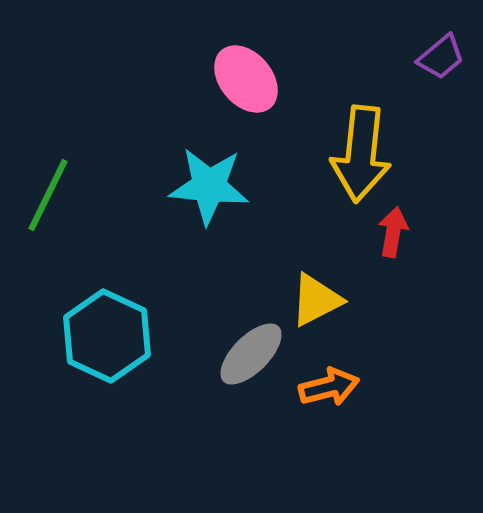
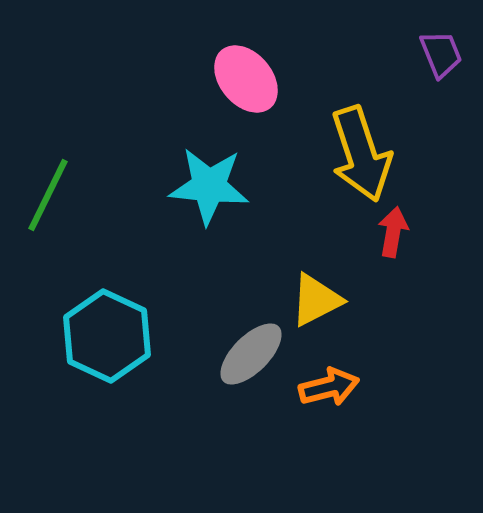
purple trapezoid: moved 3 px up; rotated 72 degrees counterclockwise
yellow arrow: rotated 24 degrees counterclockwise
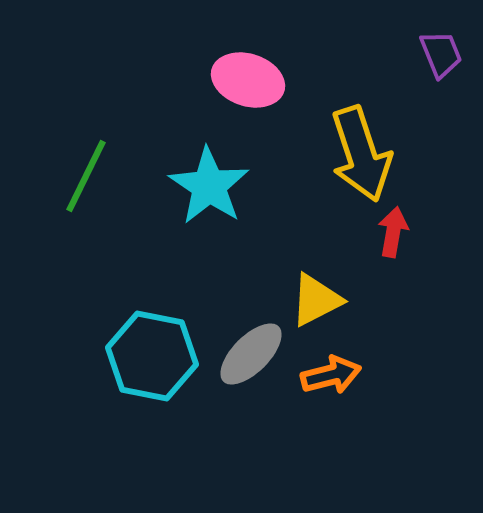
pink ellipse: moved 2 px right, 1 px down; rotated 32 degrees counterclockwise
cyan star: rotated 28 degrees clockwise
green line: moved 38 px right, 19 px up
cyan hexagon: moved 45 px right, 20 px down; rotated 14 degrees counterclockwise
orange arrow: moved 2 px right, 12 px up
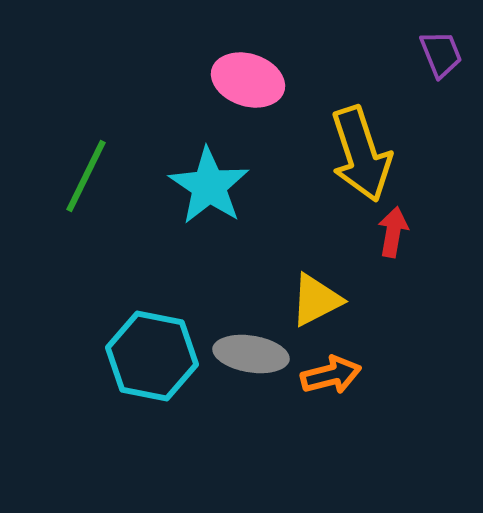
gray ellipse: rotated 54 degrees clockwise
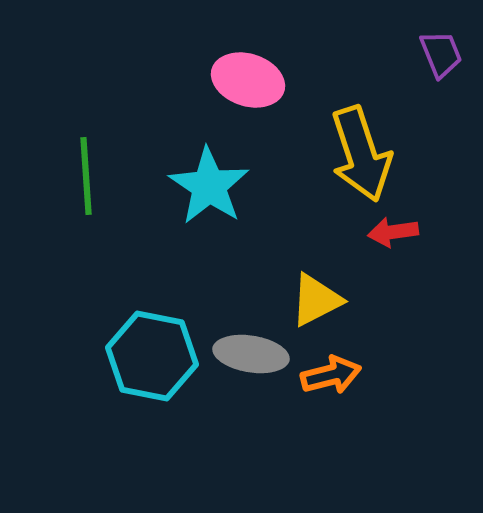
green line: rotated 30 degrees counterclockwise
red arrow: rotated 108 degrees counterclockwise
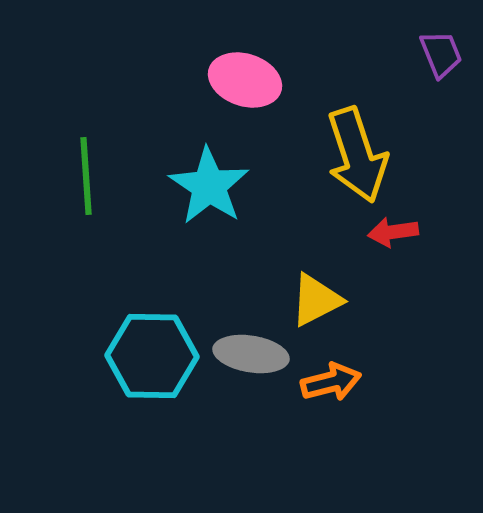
pink ellipse: moved 3 px left
yellow arrow: moved 4 px left, 1 px down
cyan hexagon: rotated 10 degrees counterclockwise
orange arrow: moved 7 px down
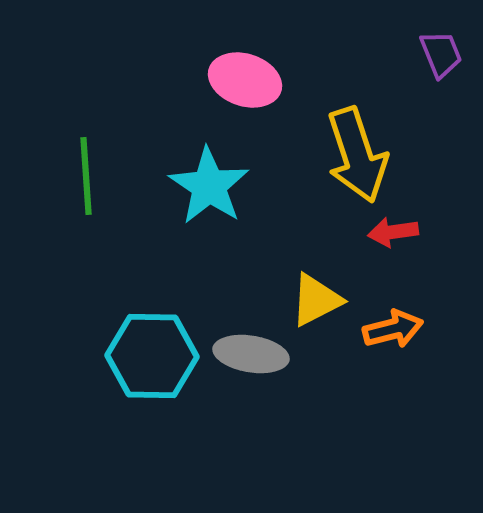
orange arrow: moved 62 px right, 53 px up
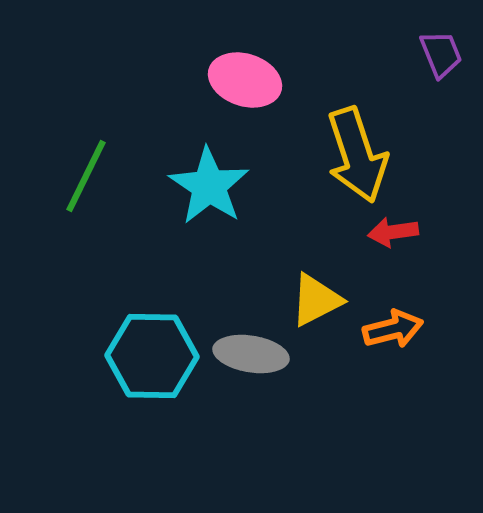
green line: rotated 30 degrees clockwise
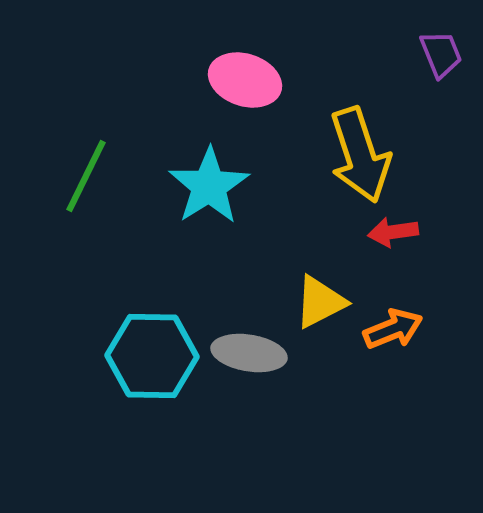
yellow arrow: moved 3 px right
cyan star: rotated 6 degrees clockwise
yellow triangle: moved 4 px right, 2 px down
orange arrow: rotated 8 degrees counterclockwise
gray ellipse: moved 2 px left, 1 px up
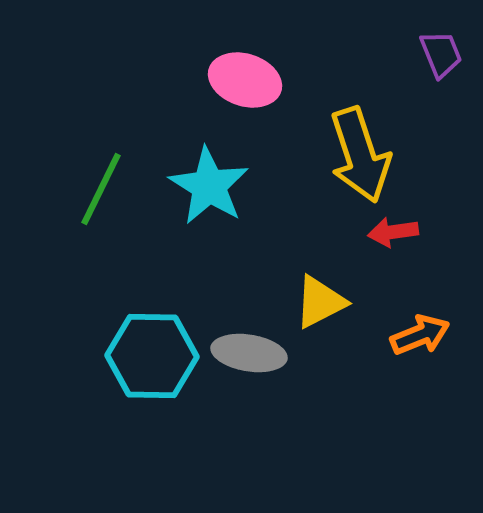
green line: moved 15 px right, 13 px down
cyan star: rotated 8 degrees counterclockwise
orange arrow: moved 27 px right, 6 px down
